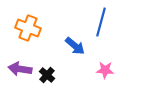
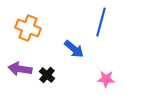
blue arrow: moved 1 px left, 3 px down
pink star: moved 1 px right, 9 px down
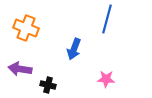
blue line: moved 6 px right, 3 px up
orange cross: moved 2 px left
blue arrow: rotated 70 degrees clockwise
black cross: moved 1 px right, 10 px down; rotated 28 degrees counterclockwise
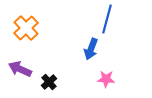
orange cross: rotated 25 degrees clockwise
blue arrow: moved 17 px right
purple arrow: rotated 15 degrees clockwise
black cross: moved 1 px right, 3 px up; rotated 35 degrees clockwise
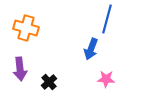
orange cross: rotated 30 degrees counterclockwise
purple arrow: rotated 120 degrees counterclockwise
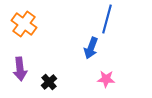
orange cross: moved 2 px left, 4 px up; rotated 20 degrees clockwise
blue arrow: moved 1 px up
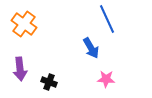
blue line: rotated 40 degrees counterclockwise
blue arrow: rotated 50 degrees counterclockwise
black cross: rotated 28 degrees counterclockwise
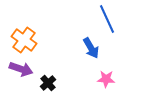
orange cross: moved 16 px down
purple arrow: moved 1 px right; rotated 65 degrees counterclockwise
black cross: moved 1 px left, 1 px down; rotated 28 degrees clockwise
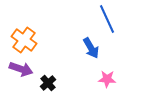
pink star: moved 1 px right
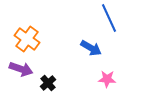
blue line: moved 2 px right, 1 px up
orange cross: moved 3 px right, 1 px up
blue arrow: rotated 30 degrees counterclockwise
